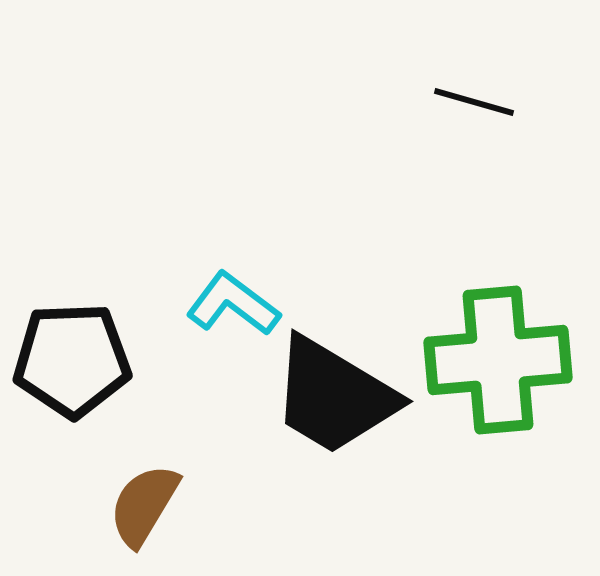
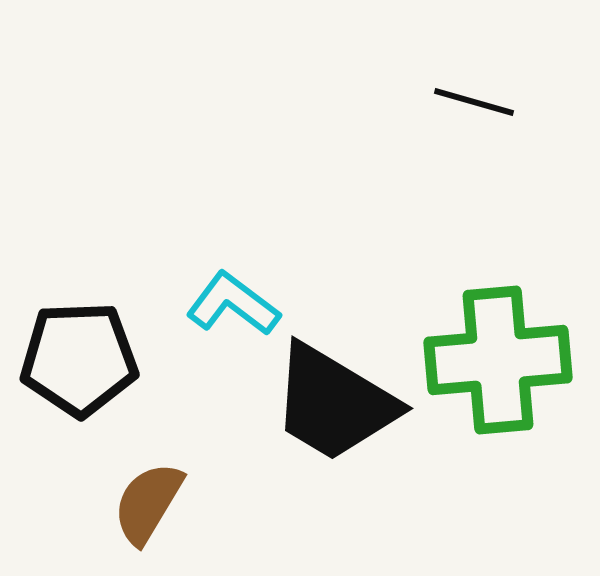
black pentagon: moved 7 px right, 1 px up
black trapezoid: moved 7 px down
brown semicircle: moved 4 px right, 2 px up
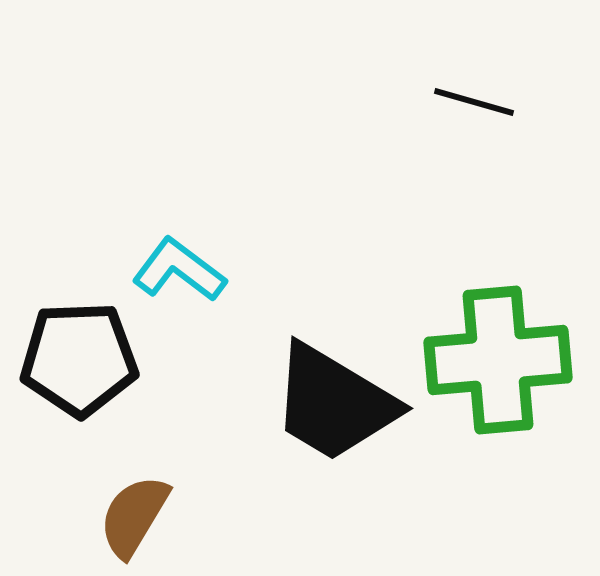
cyan L-shape: moved 54 px left, 34 px up
brown semicircle: moved 14 px left, 13 px down
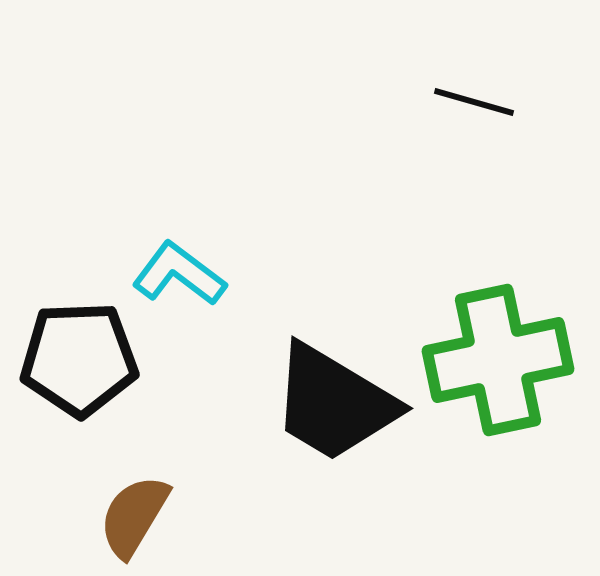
cyan L-shape: moved 4 px down
green cross: rotated 7 degrees counterclockwise
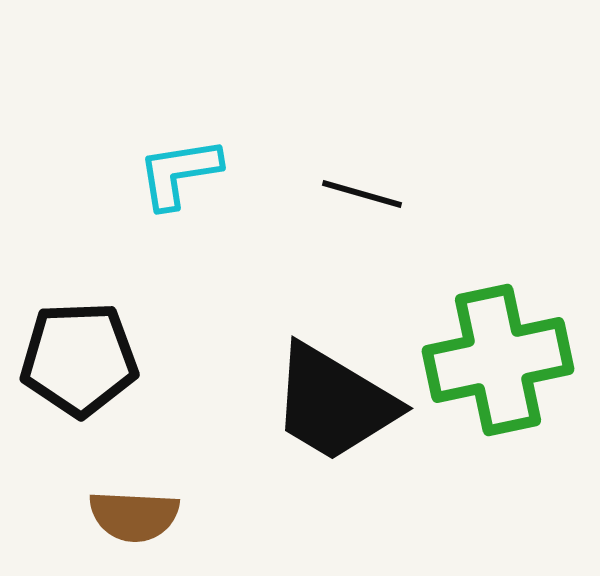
black line: moved 112 px left, 92 px down
cyan L-shape: moved 101 px up; rotated 46 degrees counterclockwise
brown semicircle: rotated 118 degrees counterclockwise
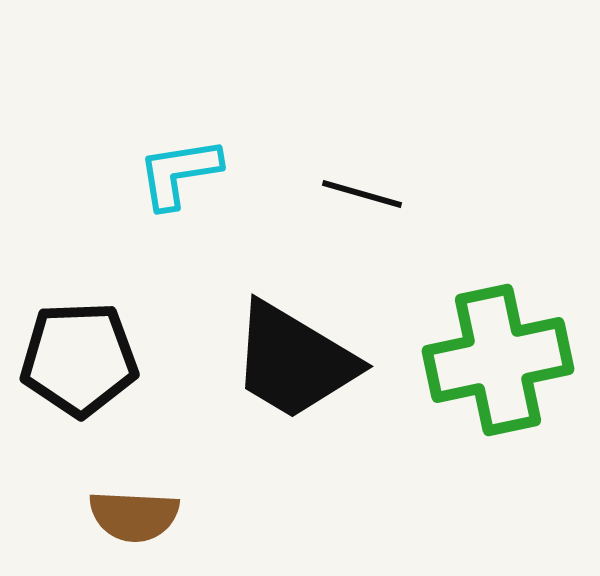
black trapezoid: moved 40 px left, 42 px up
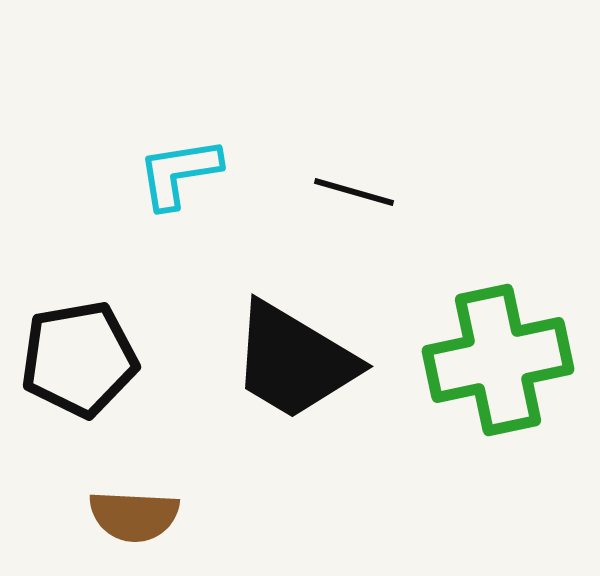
black line: moved 8 px left, 2 px up
black pentagon: rotated 8 degrees counterclockwise
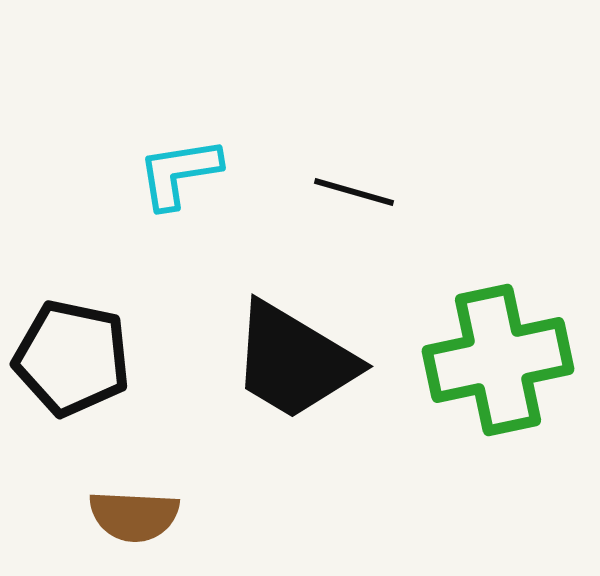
black pentagon: moved 7 px left, 1 px up; rotated 22 degrees clockwise
